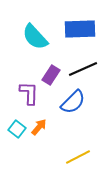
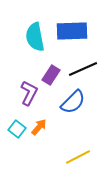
blue rectangle: moved 8 px left, 2 px down
cyan semicircle: rotated 32 degrees clockwise
purple L-shape: rotated 25 degrees clockwise
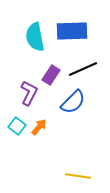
cyan square: moved 3 px up
yellow line: moved 19 px down; rotated 35 degrees clockwise
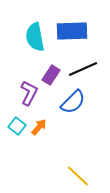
yellow line: rotated 35 degrees clockwise
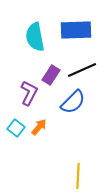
blue rectangle: moved 4 px right, 1 px up
black line: moved 1 px left, 1 px down
cyan square: moved 1 px left, 2 px down
yellow line: rotated 50 degrees clockwise
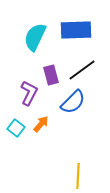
cyan semicircle: rotated 36 degrees clockwise
black line: rotated 12 degrees counterclockwise
purple rectangle: rotated 48 degrees counterclockwise
orange arrow: moved 2 px right, 3 px up
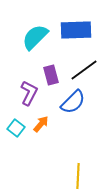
cyan semicircle: rotated 20 degrees clockwise
black line: moved 2 px right
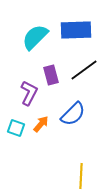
blue semicircle: moved 12 px down
cyan square: rotated 18 degrees counterclockwise
yellow line: moved 3 px right
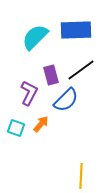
black line: moved 3 px left
blue semicircle: moved 7 px left, 14 px up
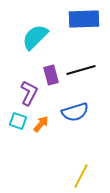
blue rectangle: moved 8 px right, 11 px up
black line: rotated 20 degrees clockwise
blue semicircle: moved 9 px right, 12 px down; rotated 28 degrees clockwise
cyan square: moved 2 px right, 7 px up
yellow line: rotated 25 degrees clockwise
